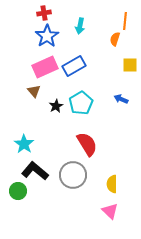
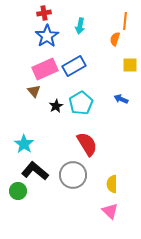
pink rectangle: moved 2 px down
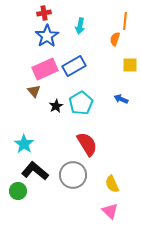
yellow semicircle: rotated 24 degrees counterclockwise
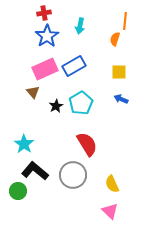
yellow square: moved 11 px left, 7 px down
brown triangle: moved 1 px left, 1 px down
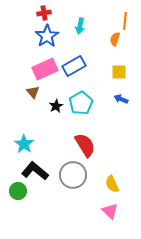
red semicircle: moved 2 px left, 1 px down
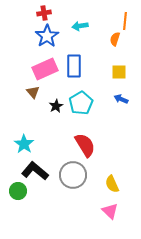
cyan arrow: rotated 70 degrees clockwise
blue rectangle: rotated 60 degrees counterclockwise
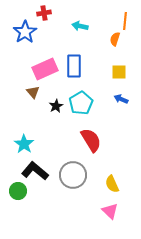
cyan arrow: rotated 21 degrees clockwise
blue star: moved 22 px left, 4 px up
red semicircle: moved 6 px right, 5 px up
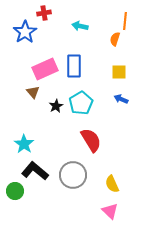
green circle: moved 3 px left
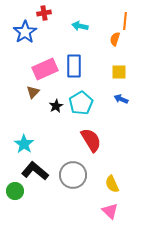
brown triangle: rotated 24 degrees clockwise
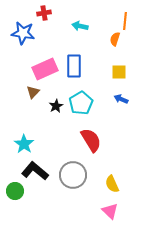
blue star: moved 2 px left, 1 px down; rotated 30 degrees counterclockwise
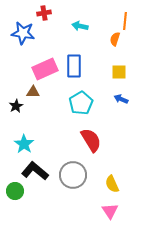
brown triangle: rotated 48 degrees clockwise
black star: moved 40 px left
pink triangle: rotated 12 degrees clockwise
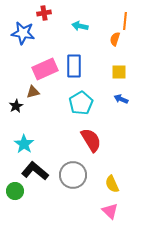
brown triangle: rotated 16 degrees counterclockwise
pink triangle: rotated 12 degrees counterclockwise
